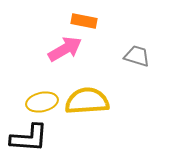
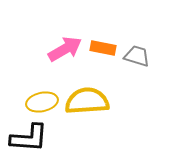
orange rectangle: moved 19 px right, 27 px down
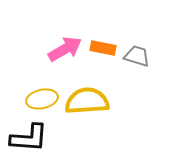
yellow ellipse: moved 3 px up
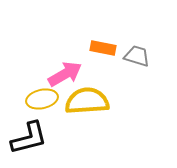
pink arrow: moved 25 px down
black L-shape: rotated 18 degrees counterclockwise
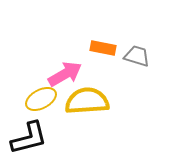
yellow ellipse: moved 1 px left; rotated 16 degrees counterclockwise
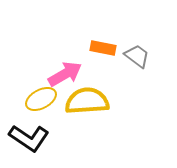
gray trapezoid: rotated 20 degrees clockwise
black L-shape: rotated 48 degrees clockwise
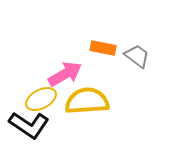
black L-shape: moved 13 px up
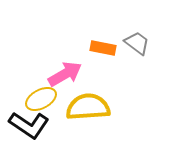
gray trapezoid: moved 13 px up
yellow semicircle: moved 1 px right, 6 px down
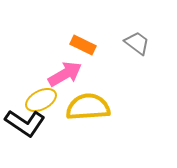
orange rectangle: moved 20 px left, 3 px up; rotated 15 degrees clockwise
yellow ellipse: moved 1 px down
black L-shape: moved 4 px left, 2 px up
